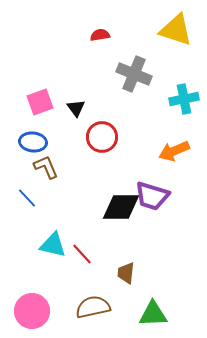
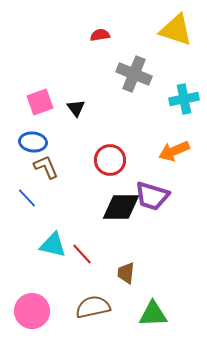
red circle: moved 8 px right, 23 px down
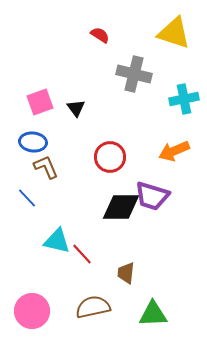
yellow triangle: moved 2 px left, 3 px down
red semicircle: rotated 42 degrees clockwise
gray cross: rotated 8 degrees counterclockwise
red circle: moved 3 px up
cyan triangle: moved 4 px right, 4 px up
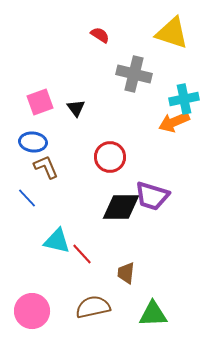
yellow triangle: moved 2 px left
orange arrow: moved 29 px up
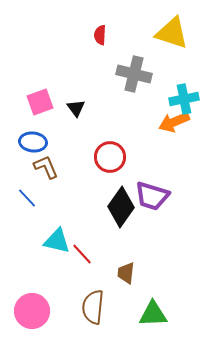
red semicircle: rotated 120 degrees counterclockwise
black diamond: rotated 54 degrees counterclockwise
brown semicircle: rotated 72 degrees counterclockwise
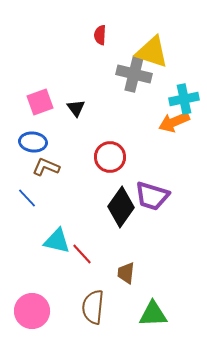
yellow triangle: moved 20 px left, 19 px down
brown L-shape: rotated 44 degrees counterclockwise
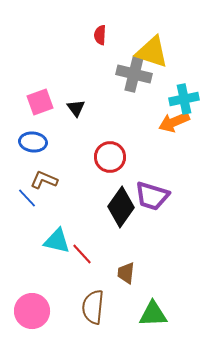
brown L-shape: moved 2 px left, 13 px down
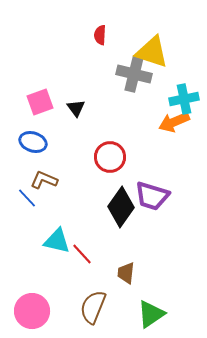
blue ellipse: rotated 12 degrees clockwise
brown semicircle: rotated 16 degrees clockwise
green triangle: moved 2 px left; rotated 32 degrees counterclockwise
